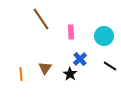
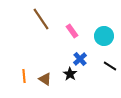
pink rectangle: moved 1 px right, 1 px up; rotated 32 degrees counterclockwise
brown triangle: moved 11 px down; rotated 32 degrees counterclockwise
orange line: moved 3 px right, 2 px down
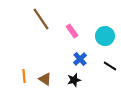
cyan circle: moved 1 px right
black star: moved 4 px right, 6 px down; rotated 24 degrees clockwise
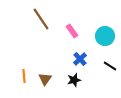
brown triangle: rotated 32 degrees clockwise
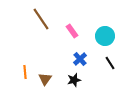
black line: moved 3 px up; rotated 24 degrees clockwise
orange line: moved 1 px right, 4 px up
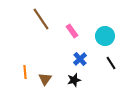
black line: moved 1 px right
